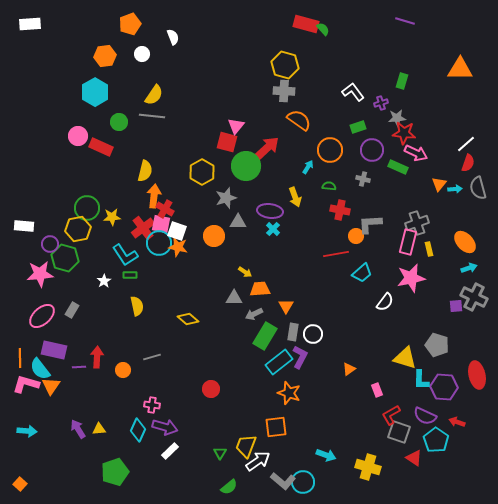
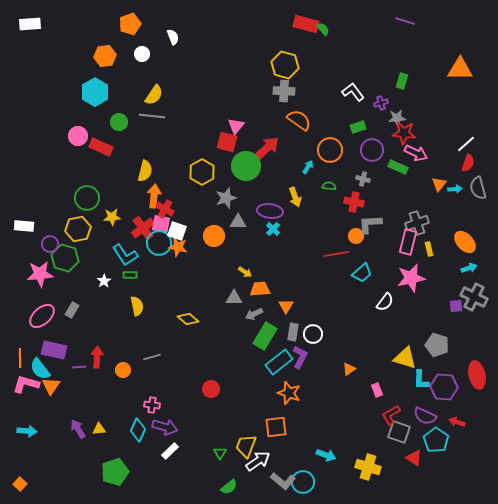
green circle at (87, 208): moved 10 px up
red cross at (340, 210): moved 14 px right, 8 px up
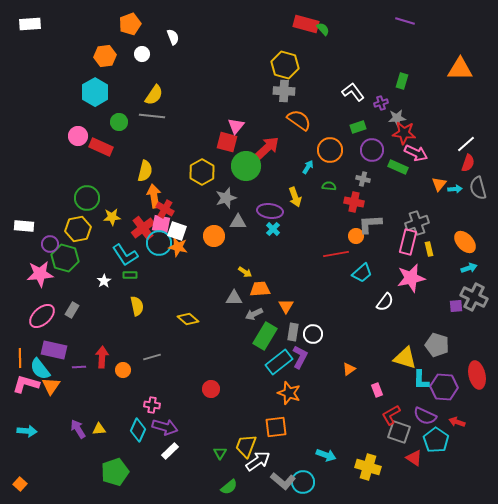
orange arrow at (154, 196): rotated 15 degrees counterclockwise
red arrow at (97, 357): moved 5 px right
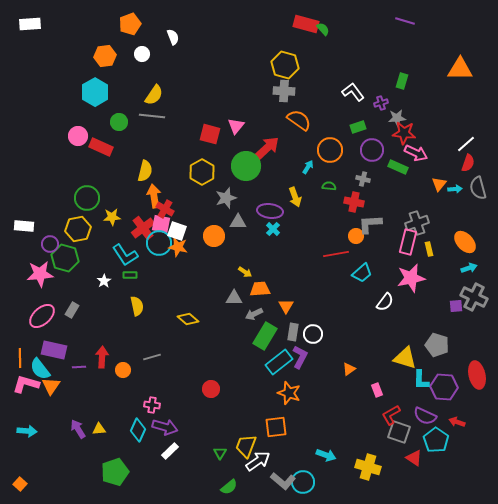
red square at (227, 142): moved 17 px left, 8 px up
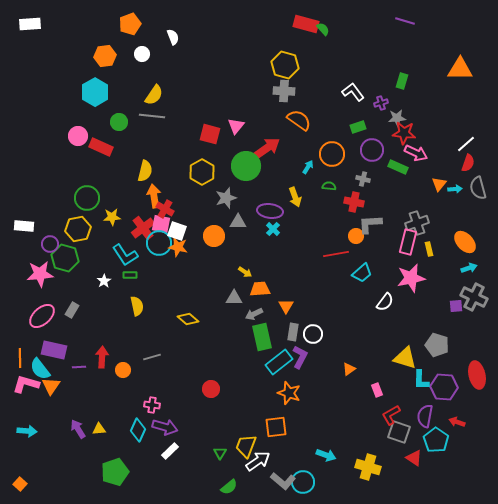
red arrow at (267, 148): rotated 8 degrees clockwise
orange circle at (330, 150): moved 2 px right, 4 px down
green rectangle at (265, 336): moved 3 px left, 1 px down; rotated 44 degrees counterclockwise
purple semicircle at (425, 416): rotated 75 degrees clockwise
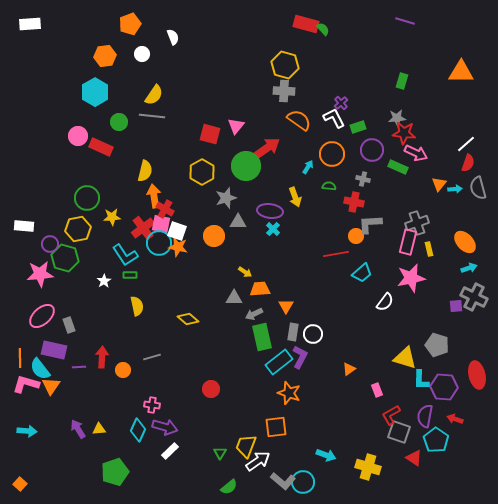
orange triangle at (460, 69): moved 1 px right, 3 px down
white L-shape at (353, 92): moved 19 px left, 26 px down; rotated 10 degrees clockwise
purple cross at (381, 103): moved 40 px left; rotated 24 degrees counterclockwise
gray rectangle at (72, 310): moved 3 px left, 15 px down; rotated 49 degrees counterclockwise
red arrow at (457, 422): moved 2 px left, 3 px up
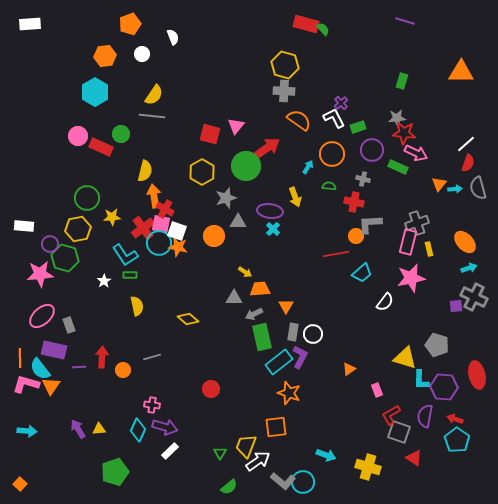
green circle at (119, 122): moved 2 px right, 12 px down
cyan pentagon at (436, 440): moved 21 px right
